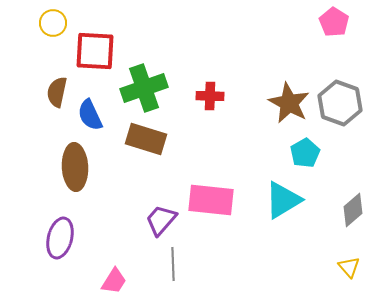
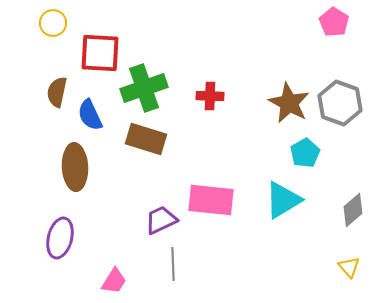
red square: moved 5 px right, 2 px down
purple trapezoid: rotated 24 degrees clockwise
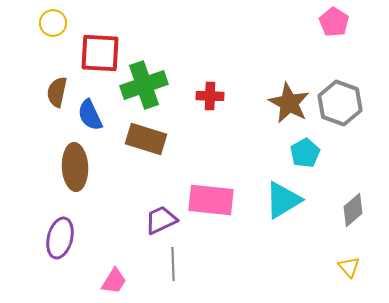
green cross: moved 3 px up
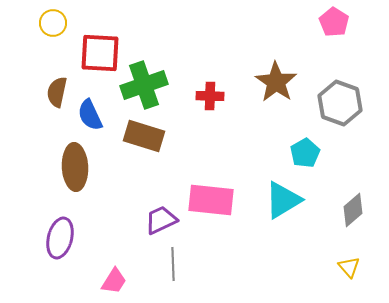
brown star: moved 13 px left, 21 px up; rotated 6 degrees clockwise
brown rectangle: moved 2 px left, 3 px up
